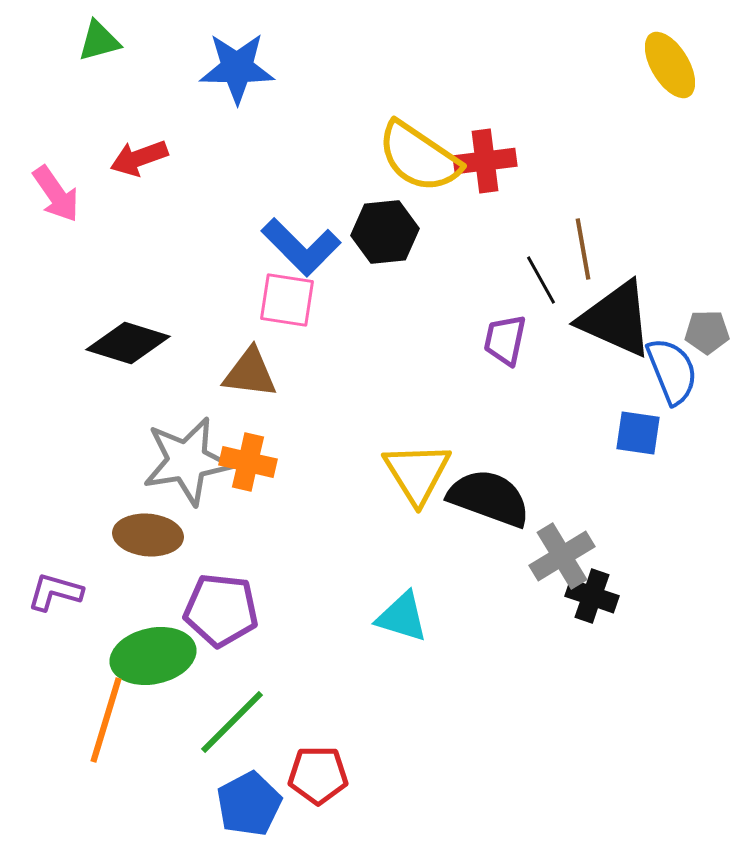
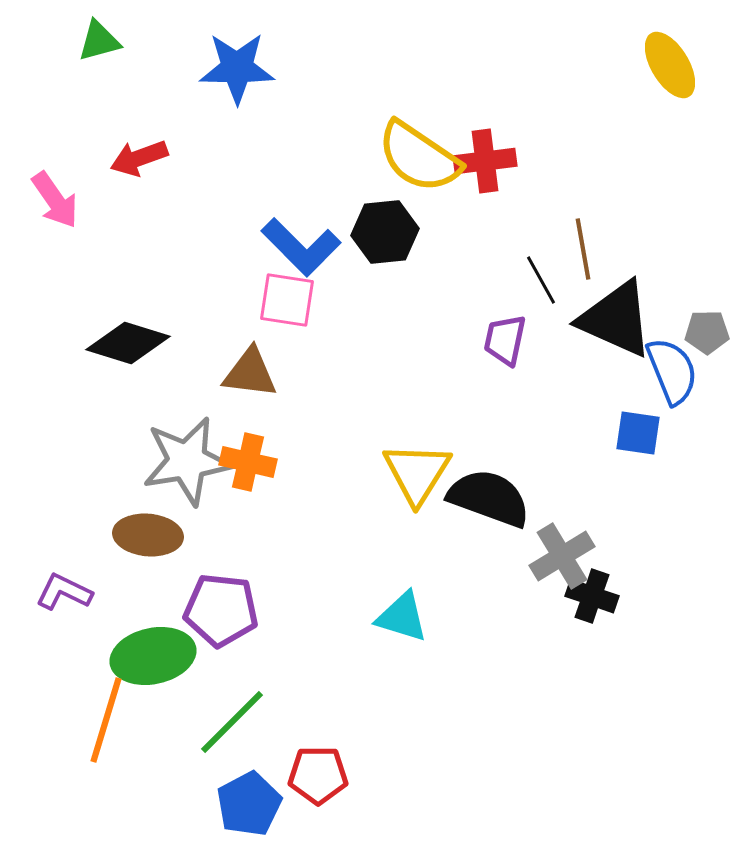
pink arrow: moved 1 px left, 6 px down
yellow triangle: rotated 4 degrees clockwise
purple L-shape: moved 9 px right; rotated 10 degrees clockwise
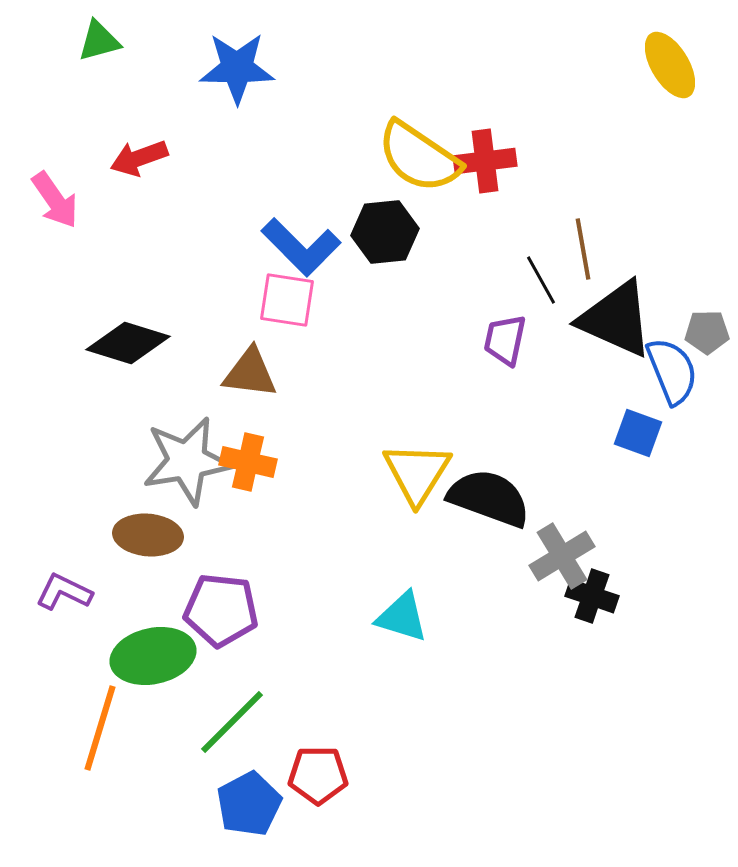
blue square: rotated 12 degrees clockwise
orange line: moved 6 px left, 8 px down
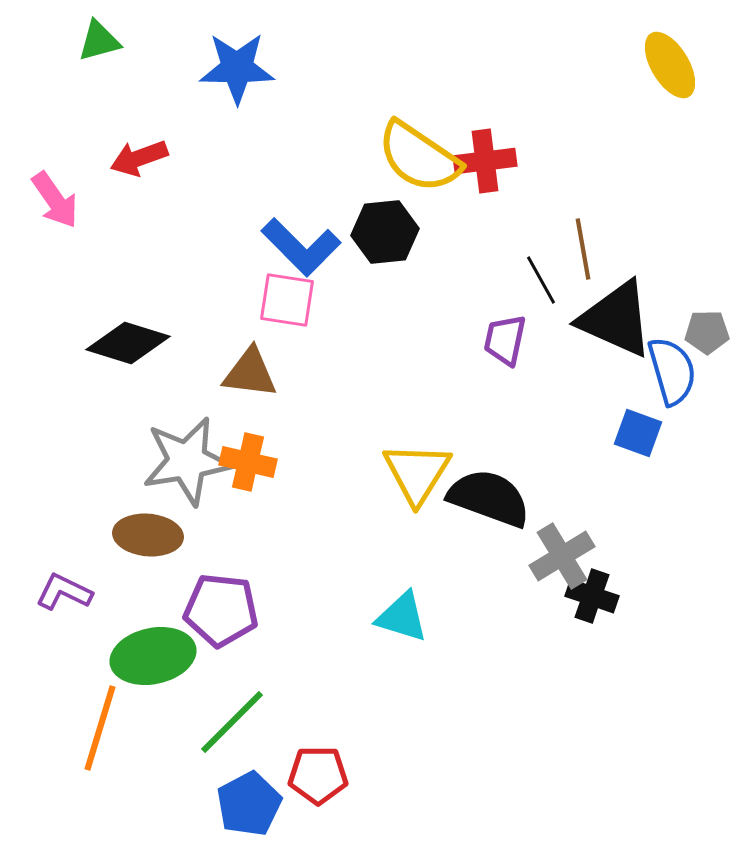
blue semicircle: rotated 6 degrees clockwise
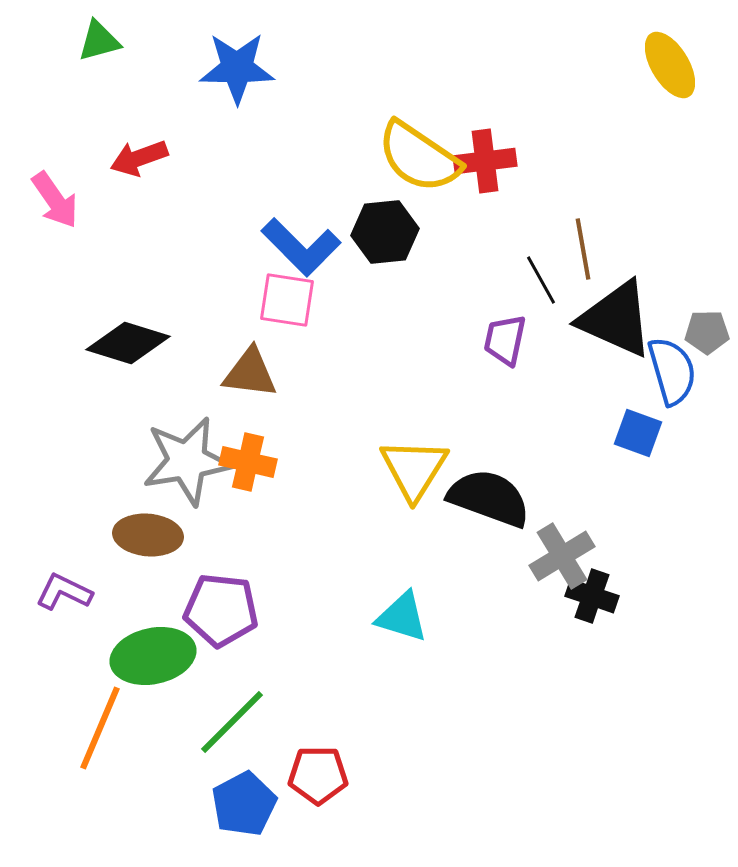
yellow triangle: moved 3 px left, 4 px up
orange line: rotated 6 degrees clockwise
blue pentagon: moved 5 px left
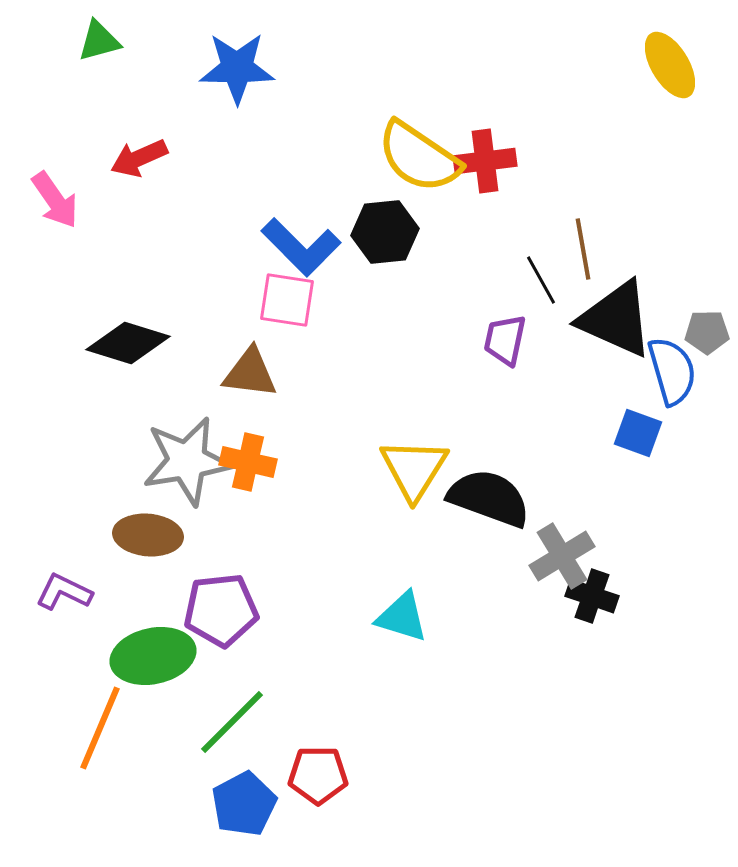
red arrow: rotated 4 degrees counterclockwise
purple pentagon: rotated 12 degrees counterclockwise
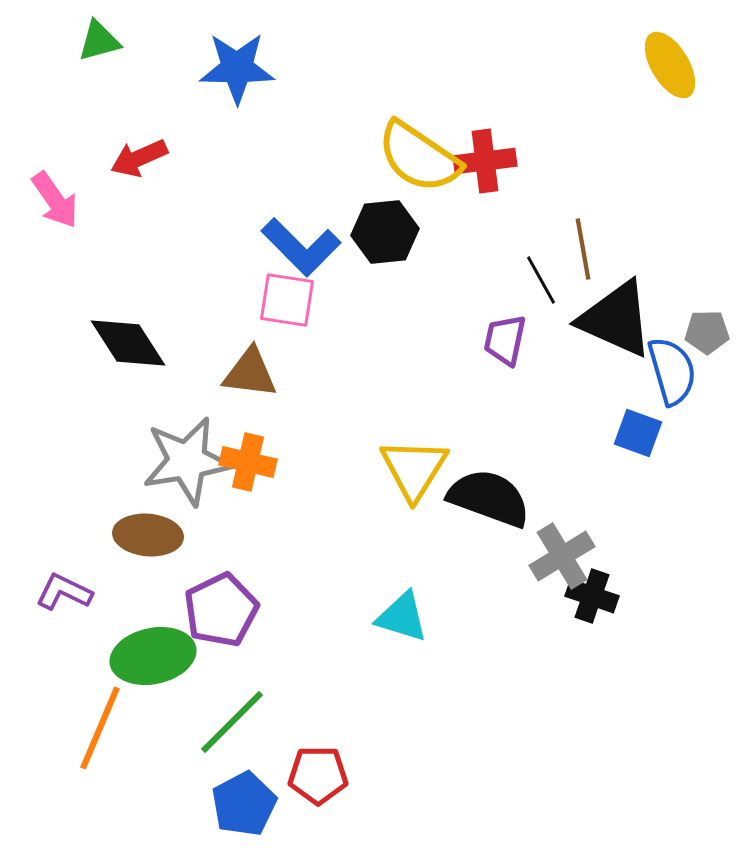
black diamond: rotated 40 degrees clockwise
purple pentagon: rotated 20 degrees counterclockwise
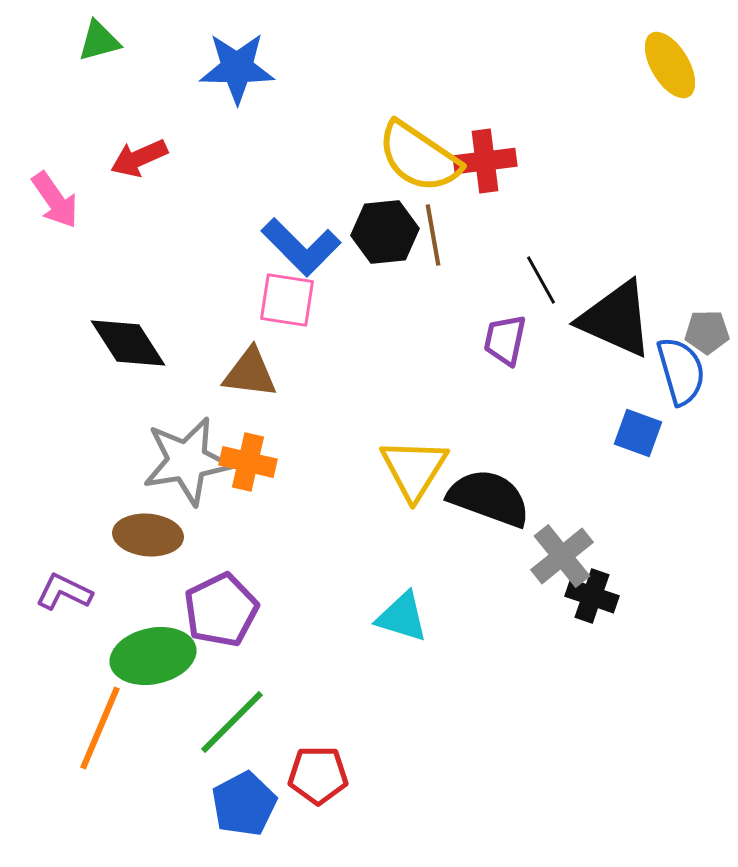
brown line: moved 150 px left, 14 px up
blue semicircle: moved 9 px right
gray cross: rotated 8 degrees counterclockwise
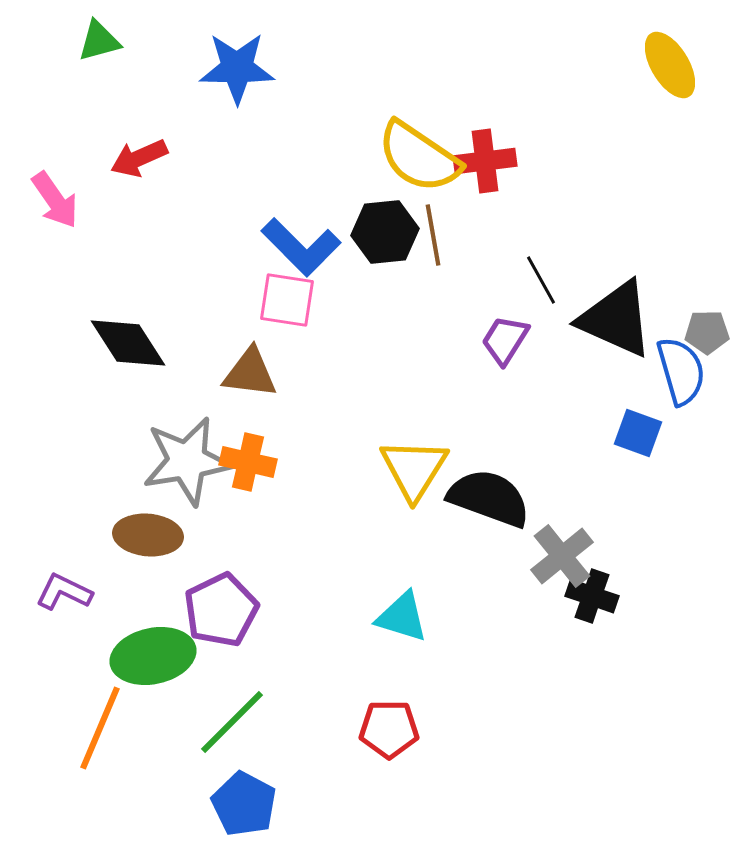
purple trapezoid: rotated 20 degrees clockwise
red pentagon: moved 71 px right, 46 px up
blue pentagon: rotated 16 degrees counterclockwise
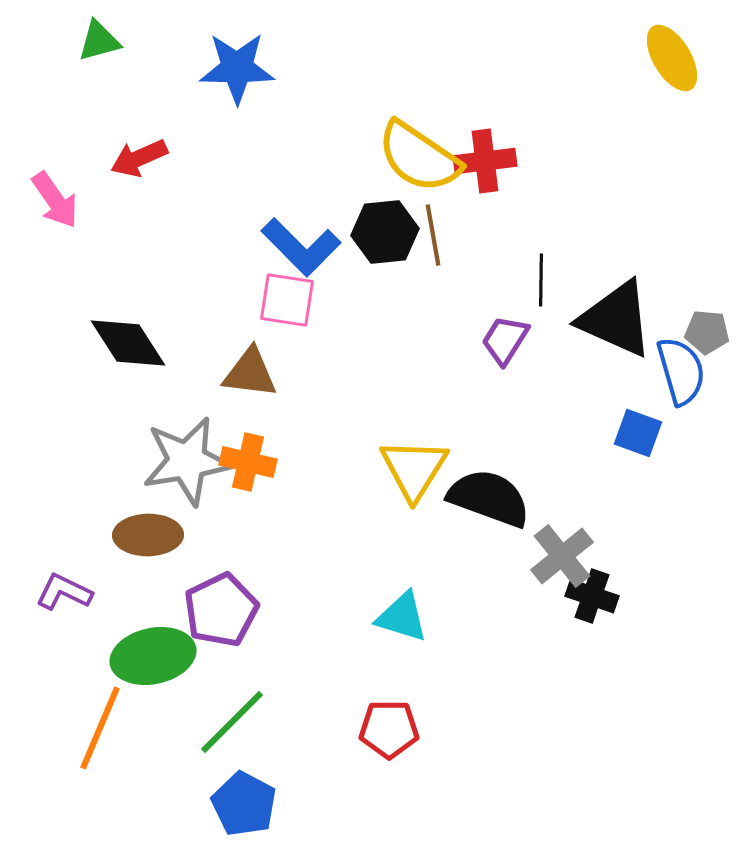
yellow ellipse: moved 2 px right, 7 px up
black line: rotated 30 degrees clockwise
gray pentagon: rotated 6 degrees clockwise
brown ellipse: rotated 6 degrees counterclockwise
